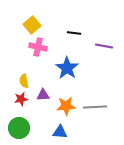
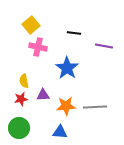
yellow square: moved 1 px left
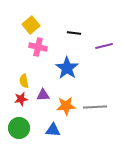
purple line: rotated 24 degrees counterclockwise
blue triangle: moved 7 px left, 2 px up
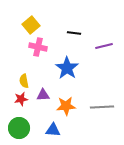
gray line: moved 7 px right
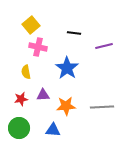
yellow semicircle: moved 2 px right, 9 px up
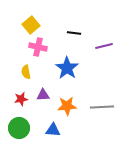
orange star: moved 1 px right
